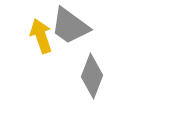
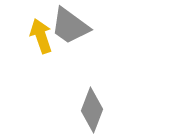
gray diamond: moved 34 px down
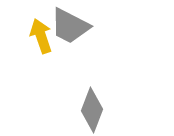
gray trapezoid: rotated 9 degrees counterclockwise
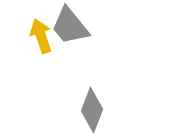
gray trapezoid: rotated 24 degrees clockwise
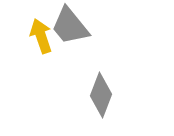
gray diamond: moved 9 px right, 15 px up
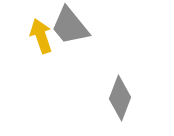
gray diamond: moved 19 px right, 3 px down
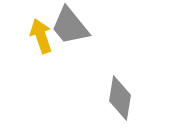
gray diamond: rotated 12 degrees counterclockwise
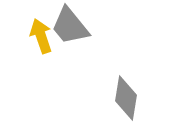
gray diamond: moved 6 px right
